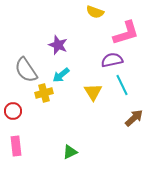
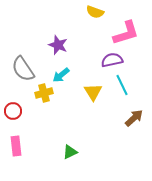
gray semicircle: moved 3 px left, 1 px up
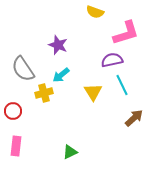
pink rectangle: rotated 12 degrees clockwise
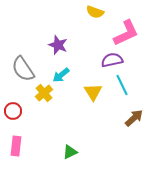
pink L-shape: rotated 8 degrees counterclockwise
yellow cross: rotated 24 degrees counterclockwise
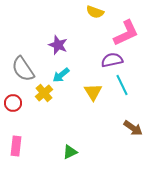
red circle: moved 8 px up
brown arrow: moved 1 px left, 10 px down; rotated 78 degrees clockwise
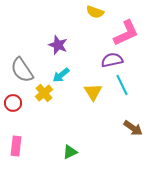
gray semicircle: moved 1 px left, 1 px down
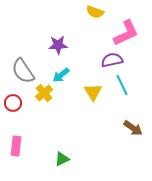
purple star: rotated 24 degrees counterclockwise
gray semicircle: moved 1 px right, 1 px down
green triangle: moved 8 px left, 7 px down
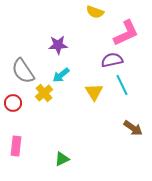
yellow triangle: moved 1 px right
